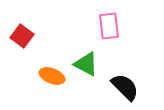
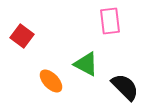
pink rectangle: moved 1 px right, 5 px up
orange ellipse: moved 1 px left, 5 px down; rotated 25 degrees clockwise
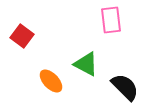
pink rectangle: moved 1 px right, 1 px up
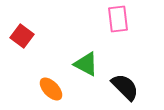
pink rectangle: moved 7 px right, 1 px up
orange ellipse: moved 8 px down
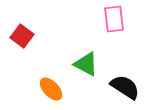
pink rectangle: moved 4 px left
black semicircle: rotated 12 degrees counterclockwise
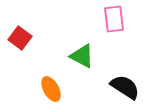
red square: moved 2 px left, 2 px down
green triangle: moved 4 px left, 8 px up
orange ellipse: rotated 15 degrees clockwise
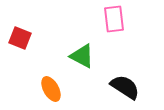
red square: rotated 15 degrees counterclockwise
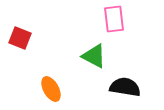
green triangle: moved 12 px right
black semicircle: rotated 24 degrees counterclockwise
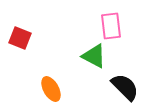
pink rectangle: moved 3 px left, 7 px down
black semicircle: rotated 36 degrees clockwise
